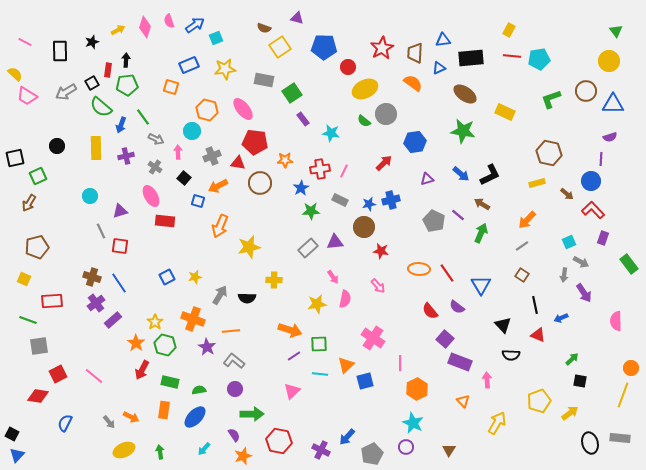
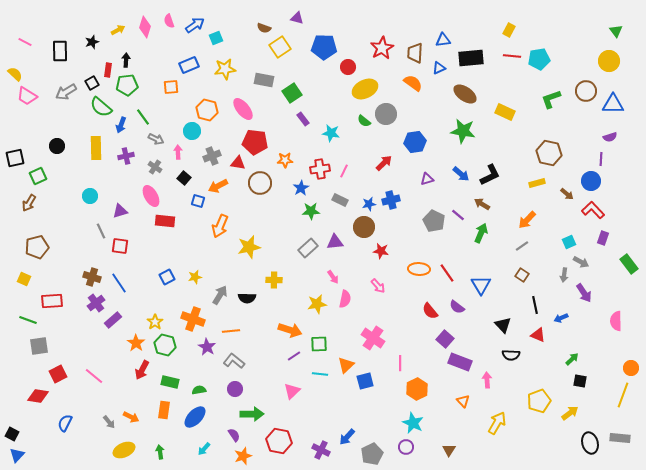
orange square at (171, 87): rotated 21 degrees counterclockwise
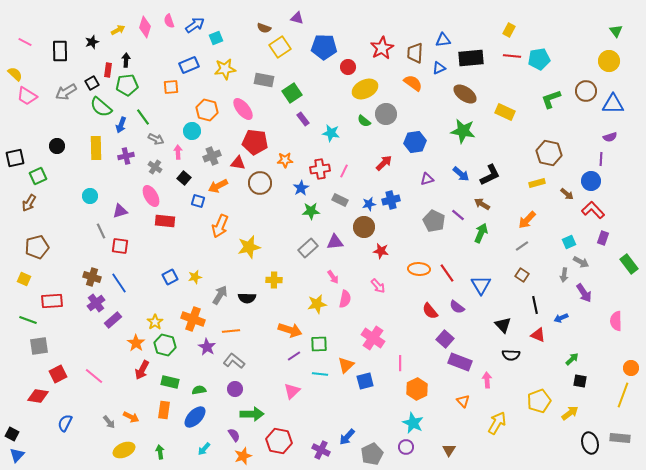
blue square at (167, 277): moved 3 px right
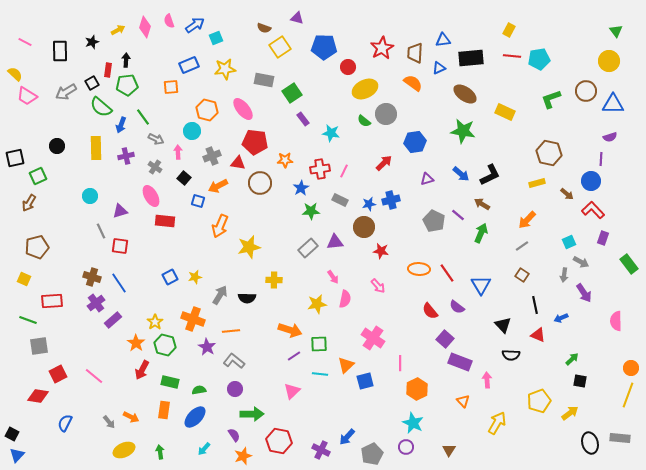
yellow line at (623, 395): moved 5 px right
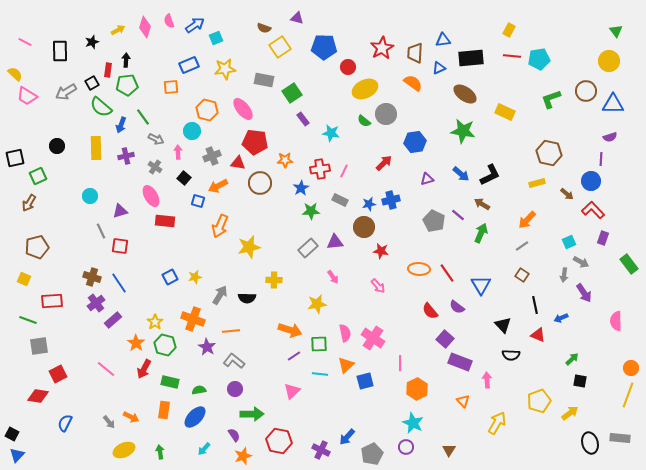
pink semicircle at (345, 299): moved 34 px down; rotated 24 degrees counterclockwise
red arrow at (142, 370): moved 2 px right, 1 px up
pink line at (94, 376): moved 12 px right, 7 px up
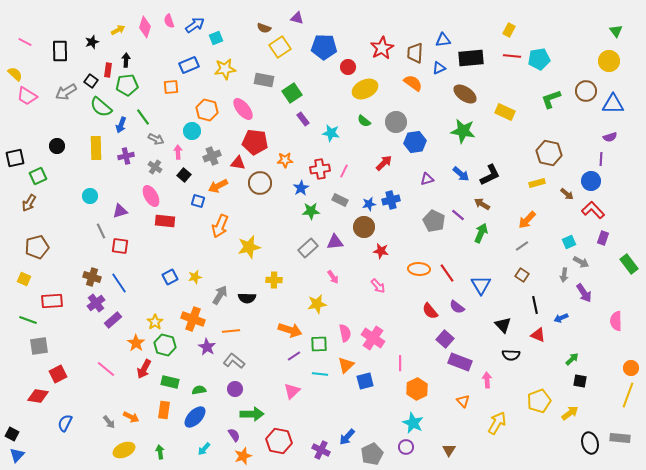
black square at (92, 83): moved 1 px left, 2 px up; rotated 24 degrees counterclockwise
gray circle at (386, 114): moved 10 px right, 8 px down
black square at (184, 178): moved 3 px up
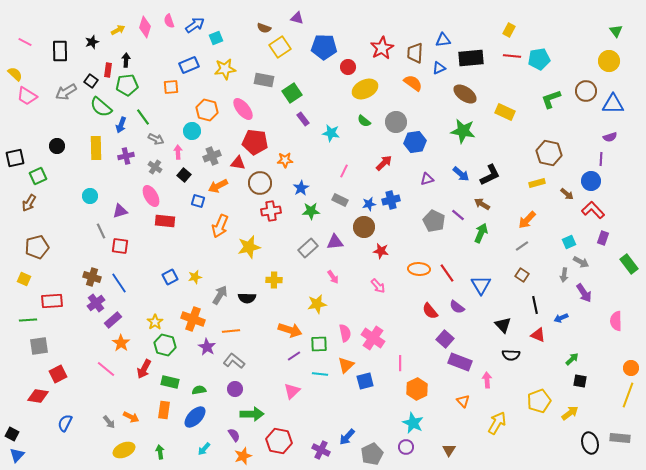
red cross at (320, 169): moved 49 px left, 42 px down
green line at (28, 320): rotated 24 degrees counterclockwise
orange star at (136, 343): moved 15 px left
